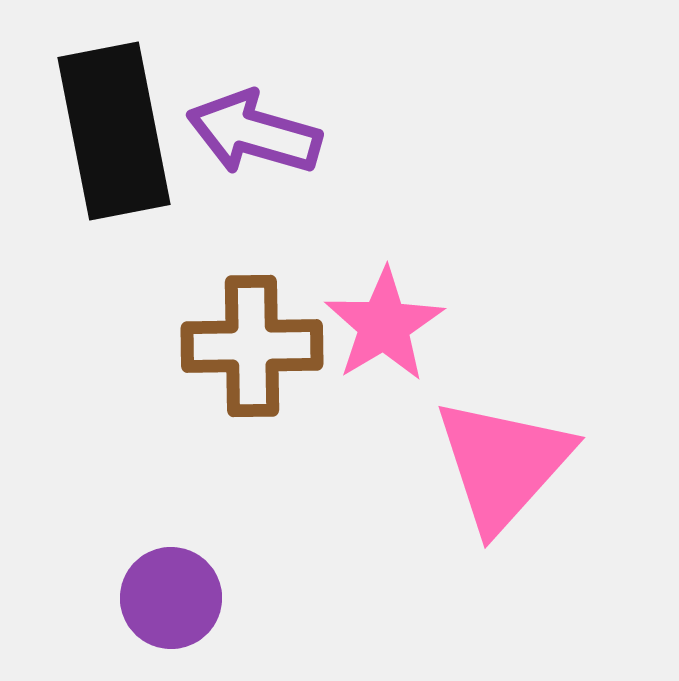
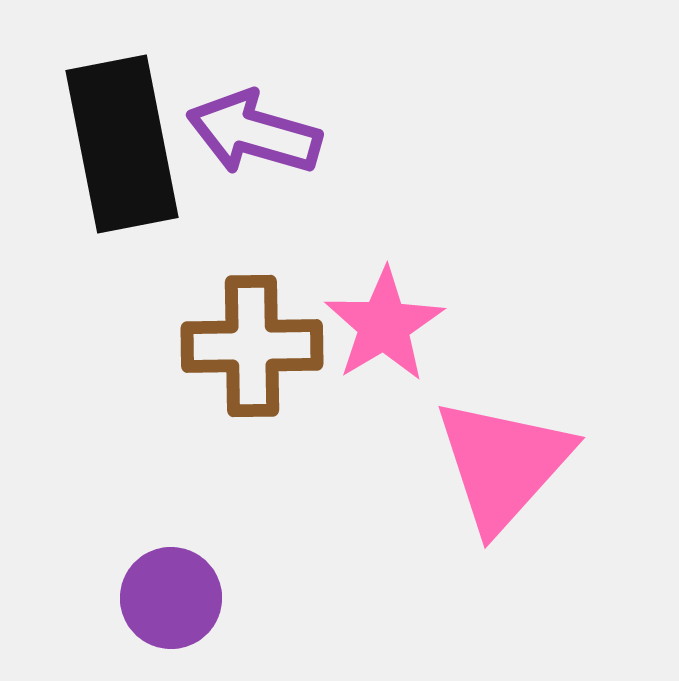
black rectangle: moved 8 px right, 13 px down
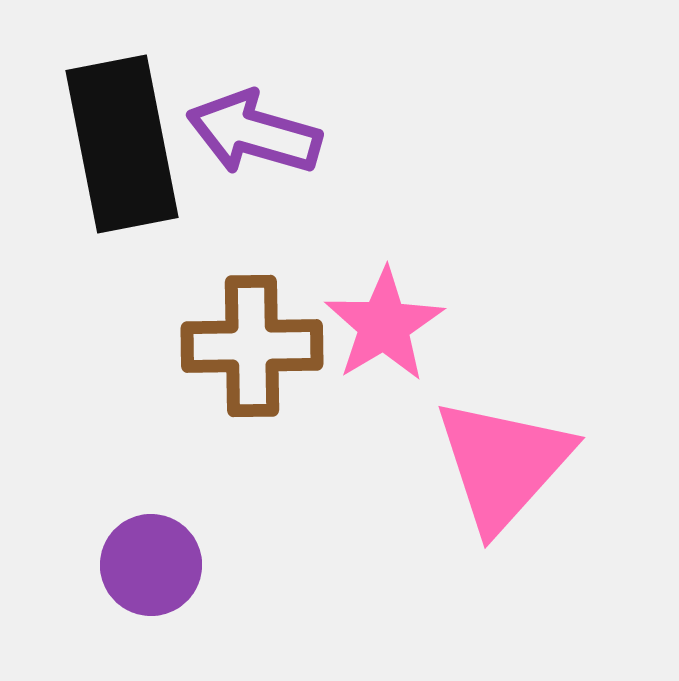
purple circle: moved 20 px left, 33 px up
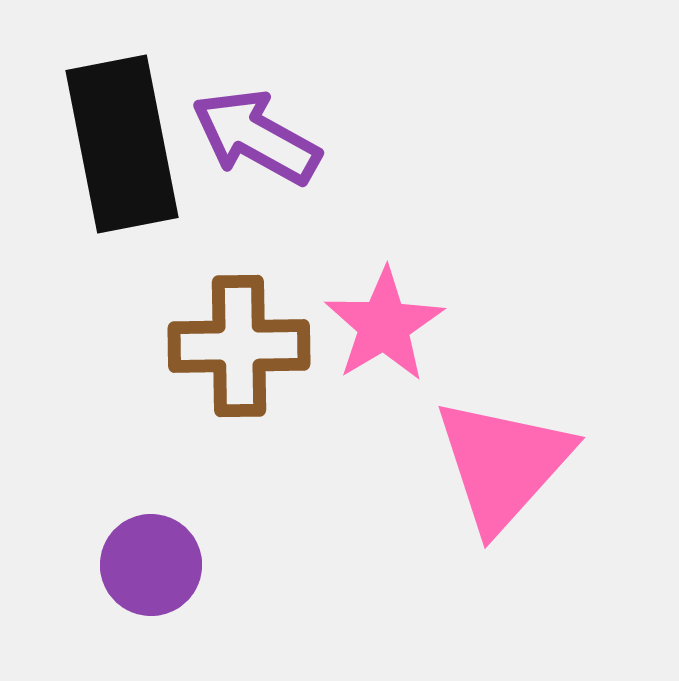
purple arrow: moved 2 px right, 4 px down; rotated 13 degrees clockwise
brown cross: moved 13 px left
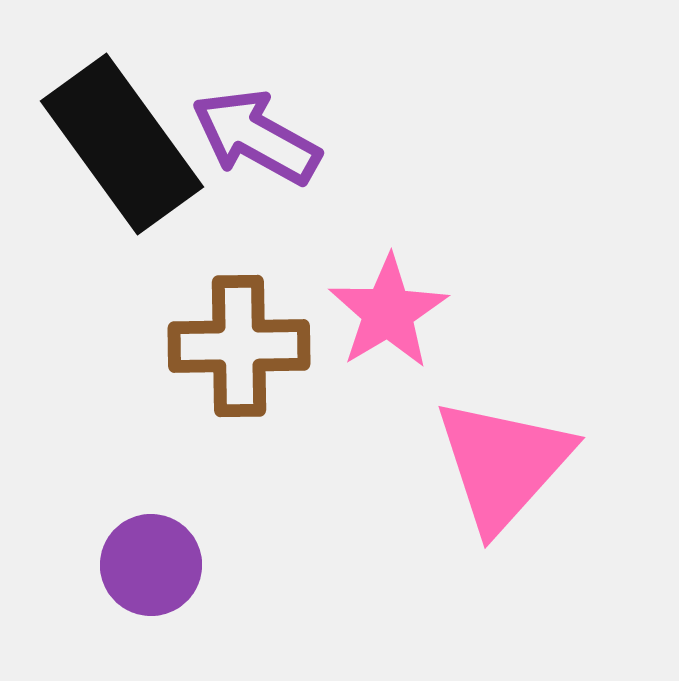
black rectangle: rotated 25 degrees counterclockwise
pink star: moved 4 px right, 13 px up
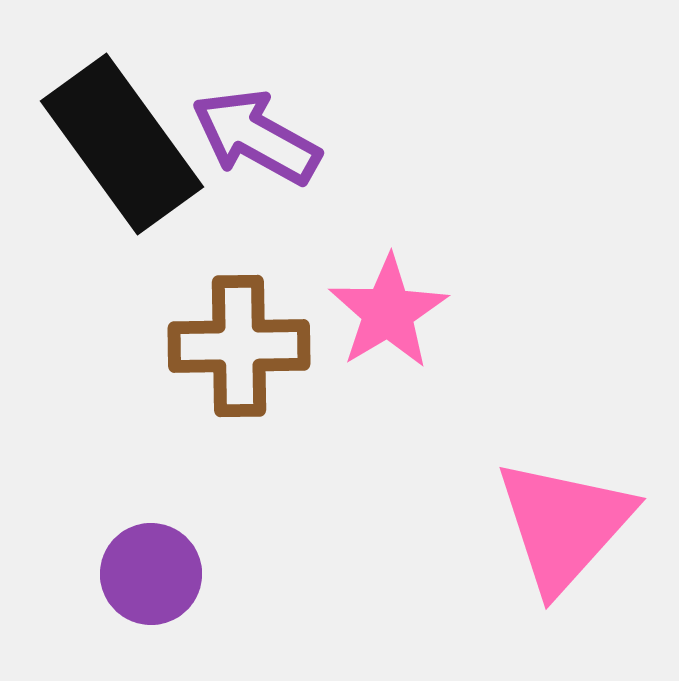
pink triangle: moved 61 px right, 61 px down
purple circle: moved 9 px down
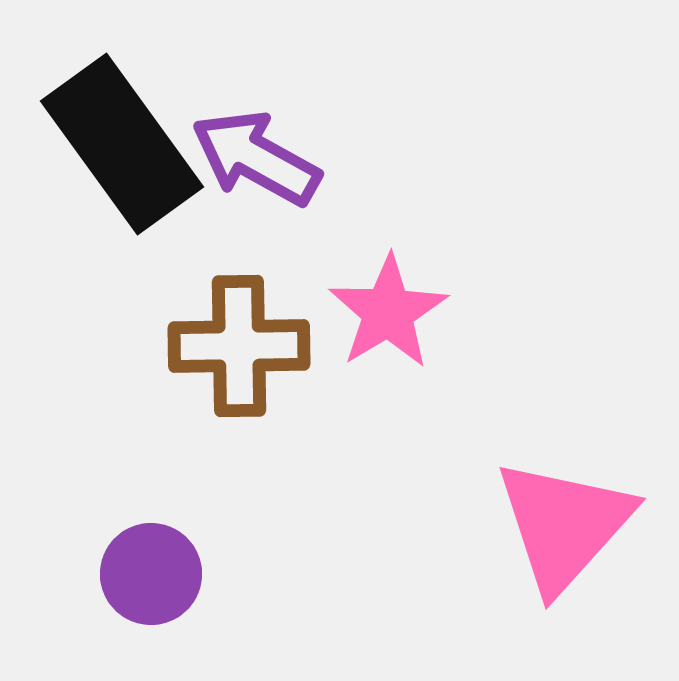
purple arrow: moved 21 px down
